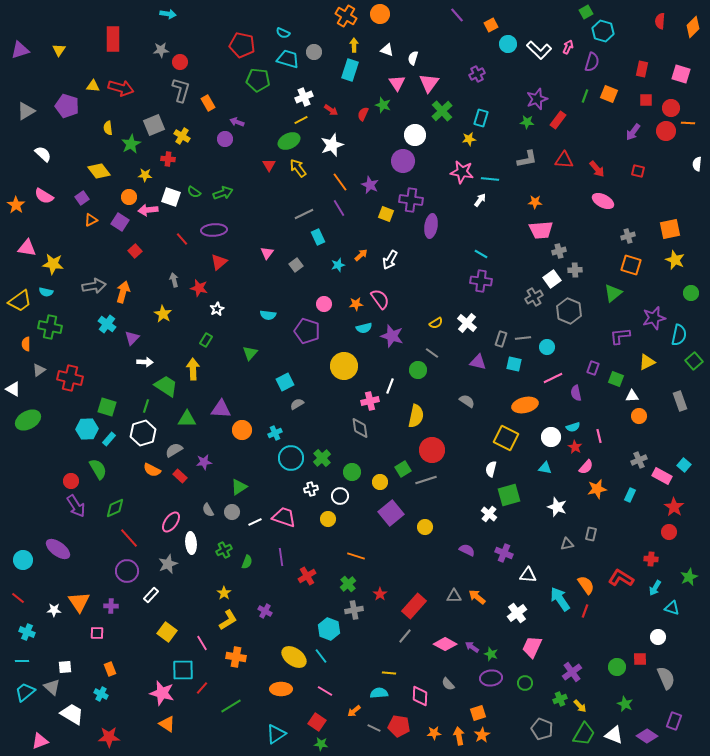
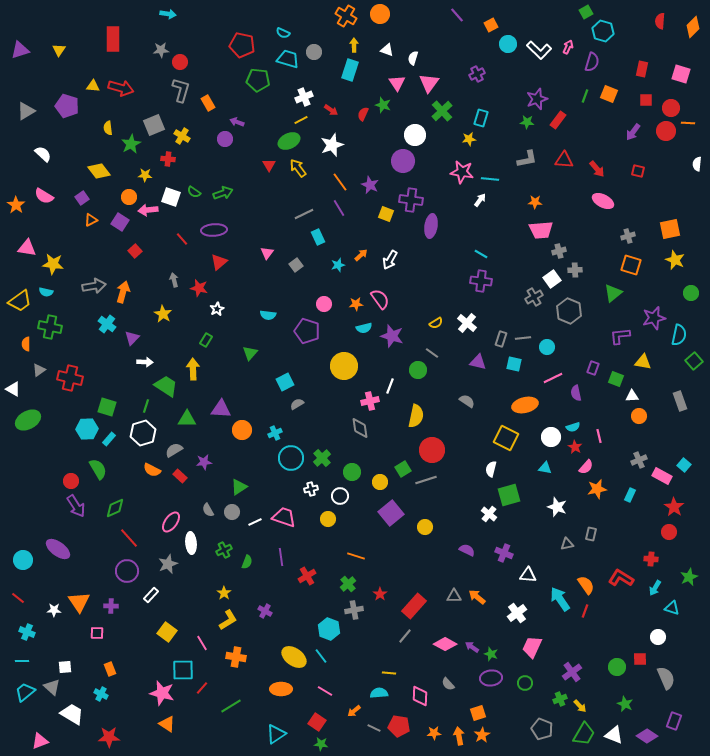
yellow triangle at (647, 362): moved 4 px left; rotated 36 degrees clockwise
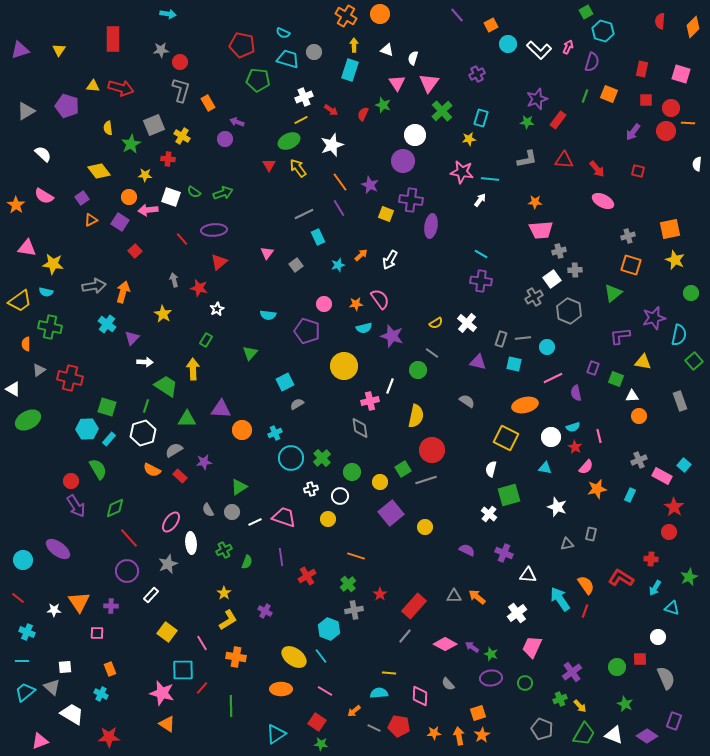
green line at (231, 706): rotated 60 degrees counterclockwise
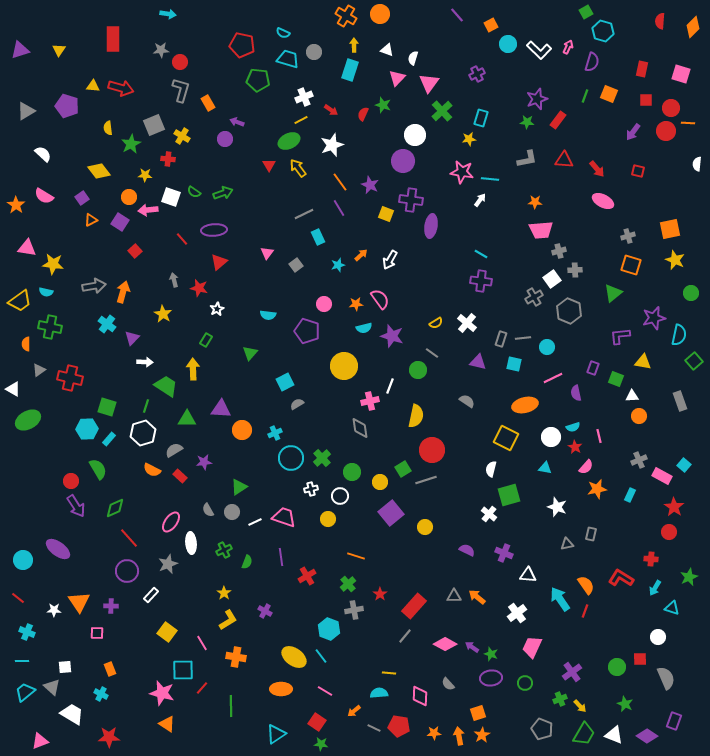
pink triangle at (397, 83): moved 5 px up; rotated 18 degrees clockwise
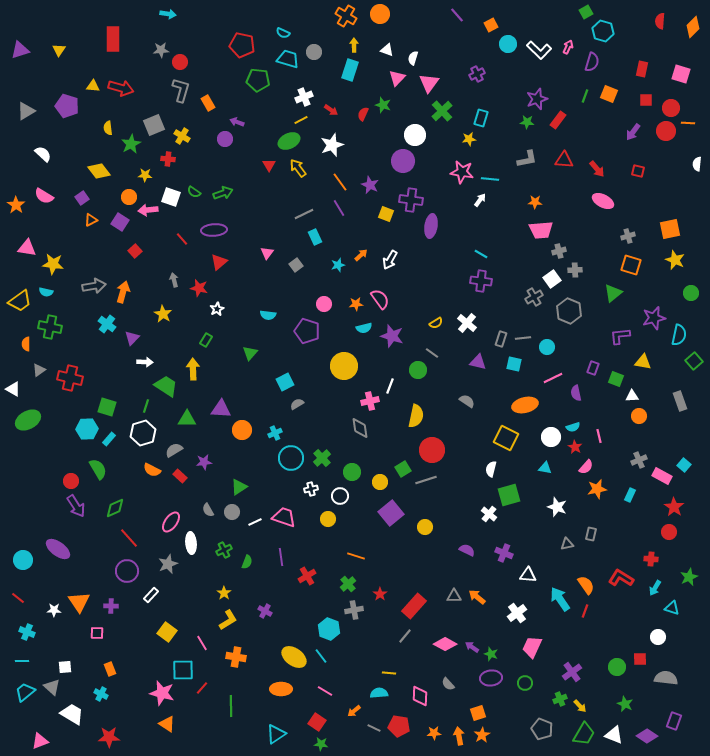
cyan rectangle at (318, 237): moved 3 px left
gray semicircle at (666, 678): rotated 60 degrees counterclockwise
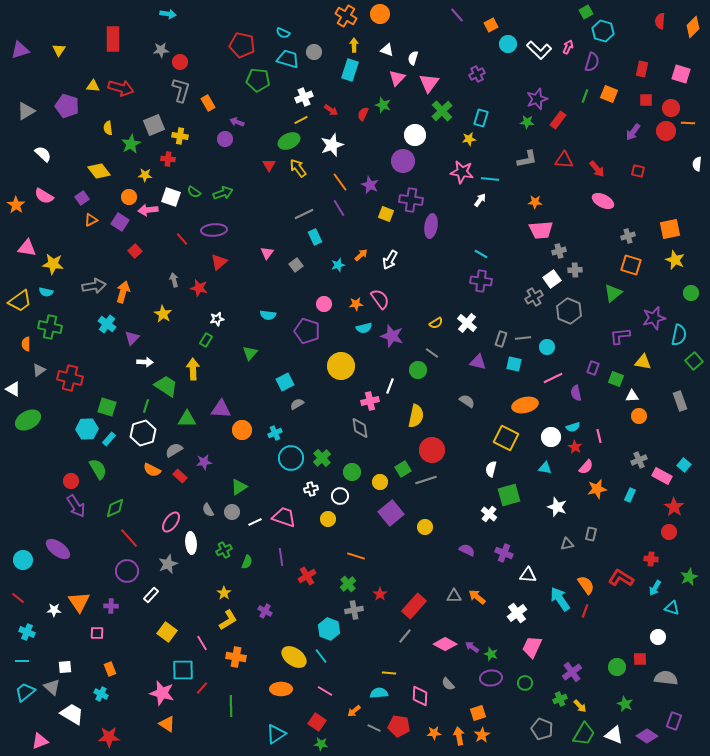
yellow cross at (182, 136): moved 2 px left; rotated 21 degrees counterclockwise
white star at (217, 309): moved 10 px down; rotated 16 degrees clockwise
yellow circle at (344, 366): moved 3 px left
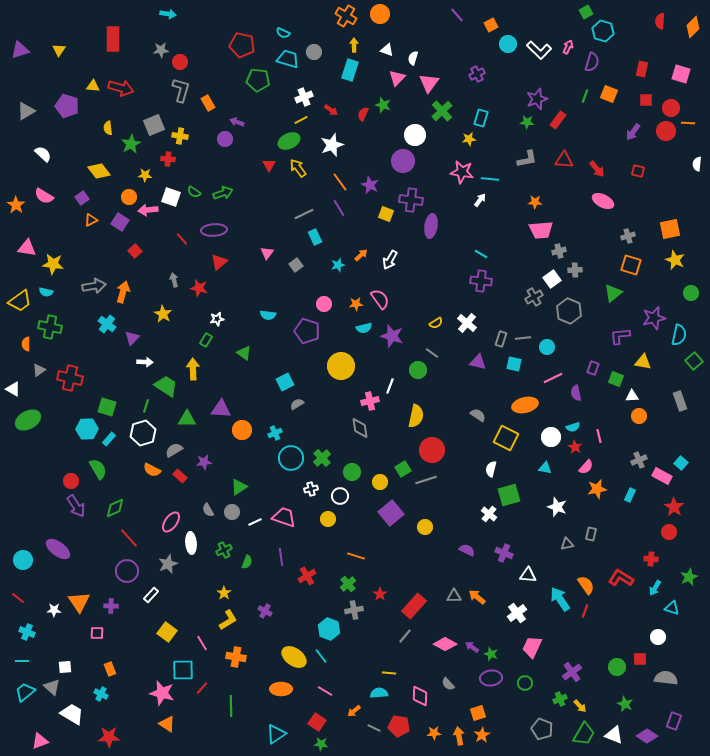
green triangle at (250, 353): moved 6 px left; rotated 35 degrees counterclockwise
gray semicircle at (467, 401): moved 11 px right, 14 px down
cyan square at (684, 465): moved 3 px left, 2 px up
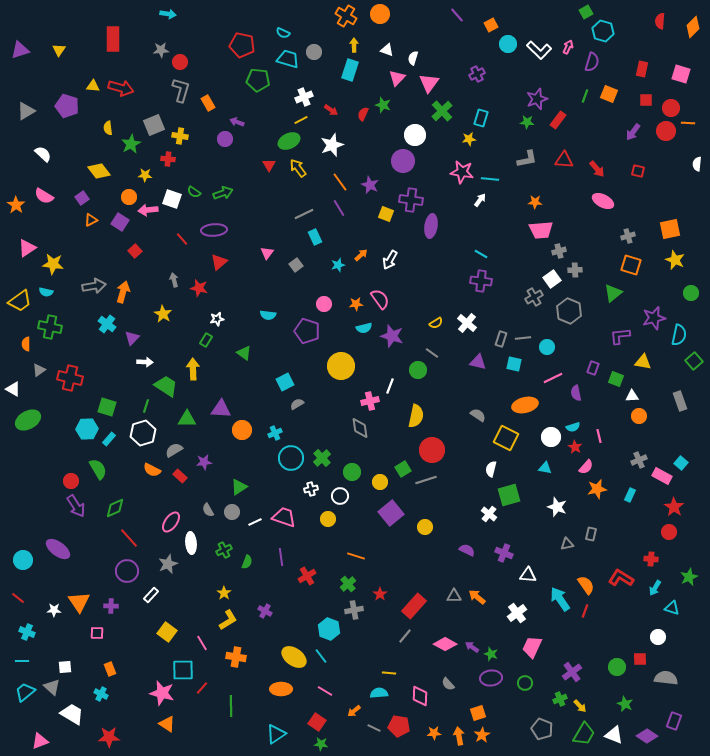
white square at (171, 197): moved 1 px right, 2 px down
pink triangle at (27, 248): rotated 42 degrees counterclockwise
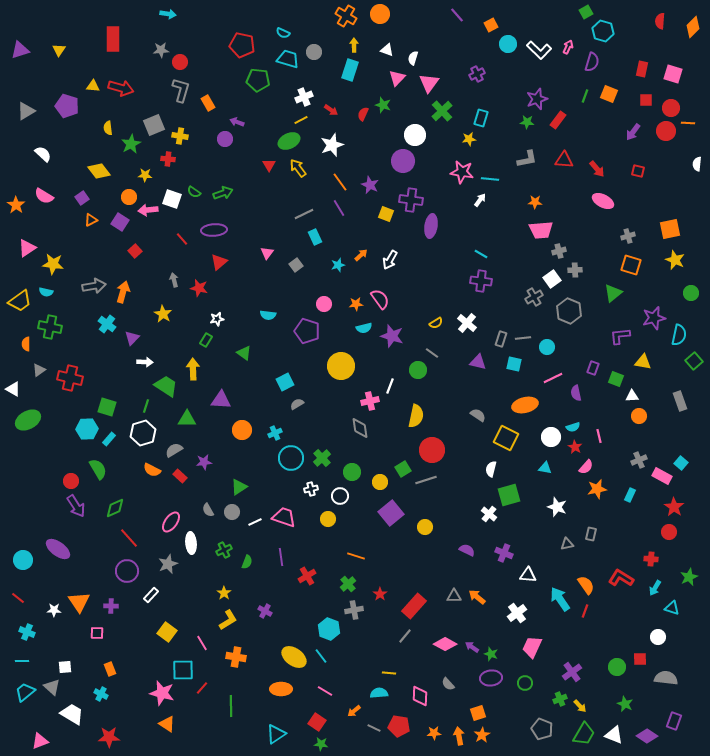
pink square at (681, 74): moved 8 px left
purple triangle at (221, 409): moved 9 px up
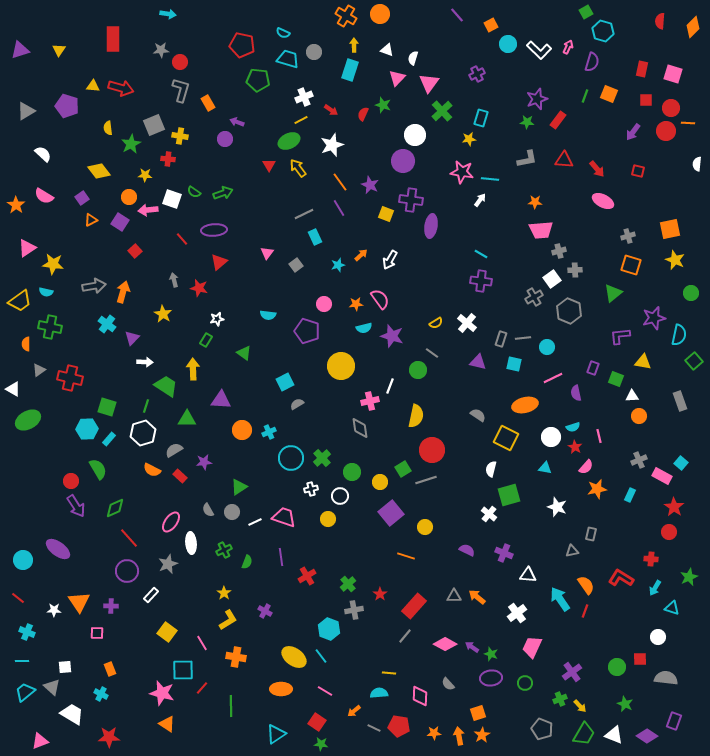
cyan cross at (275, 433): moved 6 px left, 1 px up
gray triangle at (567, 544): moved 5 px right, 7 px down
orange line at (356, 556): moved 50 px right
